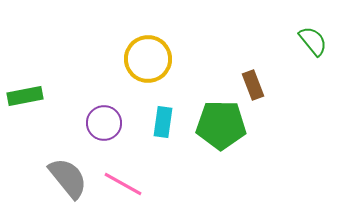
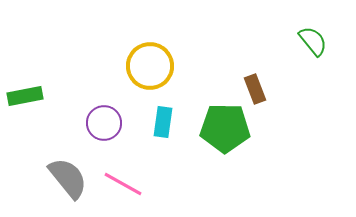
yellow circle: moved 2 px right, 7 px down
brown rectangle: moved 2 px right, 4 px down
green pentagon: moved 4 px right, 3 px down
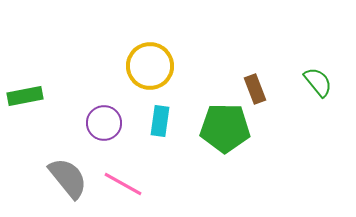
green semicircle: moved 5 px right, 41 px down
cyan rectangle: moved 3 px left, 1 px up
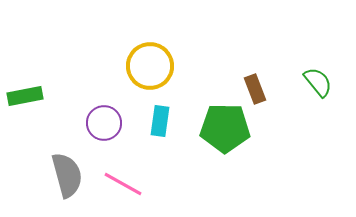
gray semicircle: moved 1 px left, 3 px up; rotated 24 degrees clockwise
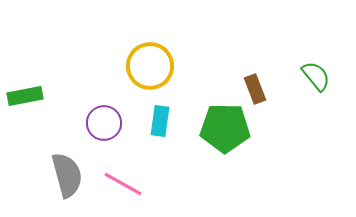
green semicircle: moved 2 px left, 6 px up
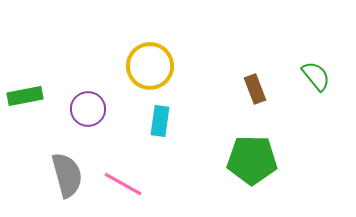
purple circle: moved 16 px left, 14 px up
green pentagon: moved 27 px right, 32 px down
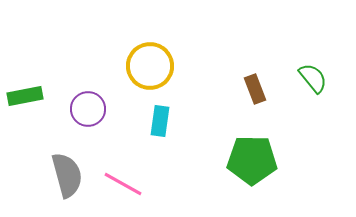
green semicircle: moved 3 px left, 2 px down
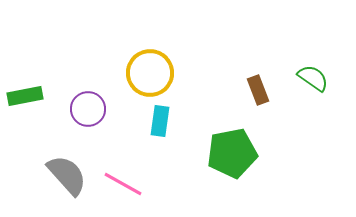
yellow circle: moved 7 px down
green semicircle: rotated 16 degrees counterclockwise
brown rectangle: moved 3 px right, 1 px down
green pentagon: moved 20 px left, 7 px up; rotated 12 degrees counterclockwise
gray semicircle: rotated 27 degrees counterclockwise
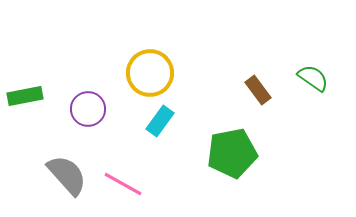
brown rectangle: rotated 16 degrees counterclockwise
cyan rectangle: rotated 28 degrees clockwise
